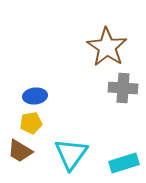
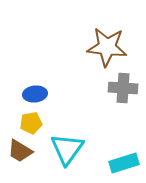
brown star: rotated 27 degrees counterclockwise
blue ellipse: moved 2 px up
cyan triangle: moved 4 px left, 5 px up
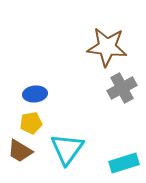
gray cross: moved 1 px left; rotated 32 degrees counterclockwise
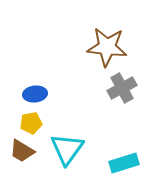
brown trapezoid: moved 2 px right
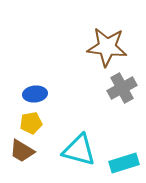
cyan triangle: moved 12 px right, 1 px down; rotated 51 degrees counterclockwise
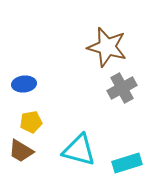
brown star: rotated 9 degrees clockwise
blue ellipse: moved 11 px left, 10 px up
yellow pentagon: moved 1 px up
brown trapezoid: moved 1 px left
cyan rectangle: moved 3 px right
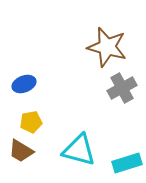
blue ellipse: rotated 15 degrees counterclockwise
